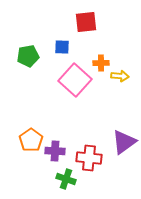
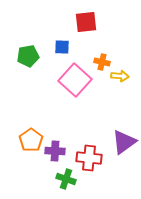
orange cross: moved 1 px right, 1 px up; rotated 14 degrees clockwise
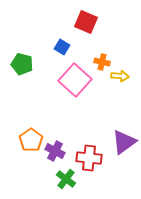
red square: rotated 30 degrees clockwise
blue square: rotated 28 degrees clockwise
green pentagon: moved 6 px left, 8 px down; rotated 25 degrees clockwise
purple cross: rotated 24 degrees clockwise
green cross: rotated 18 degrees clockwise
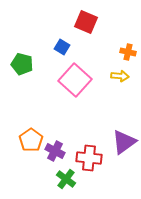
orange cross: moved 26 px right, 10 px up
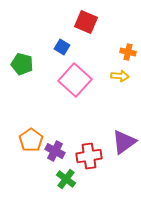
red cross: moved 2 px up; rotated 15 degrees counterclockwise
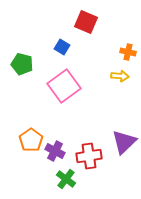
pink square: moved 11 px left, 6 px down; rotated 12 degrees clockwise
purple triangle: rotated 8 degrees counterclockwise
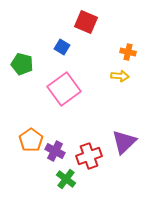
pink square: moved 3 px down
red cross: rotated 10 degrees counterclockwise
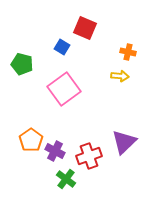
red square: moved 1 px left, 6 px down
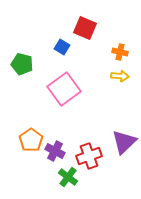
orange cross: moved 8 px left
green cross: moved 2 px right, 2 px up
